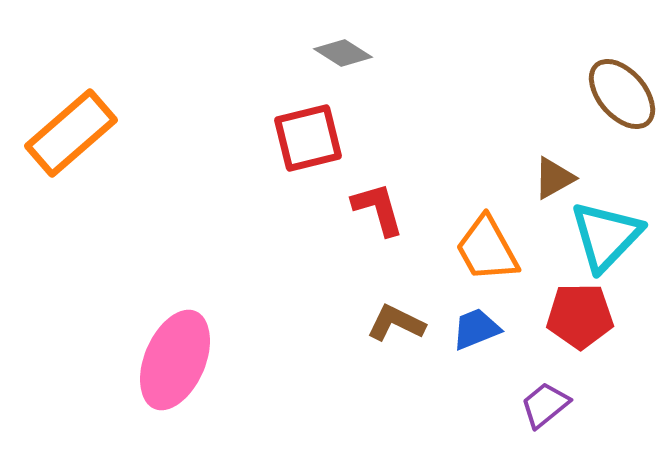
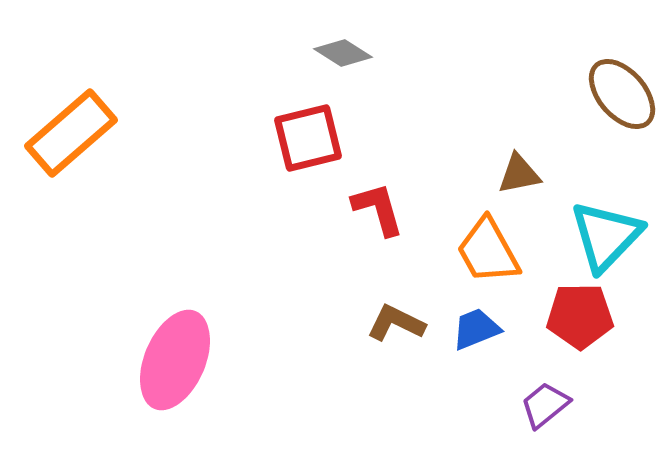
brown triangle: moved 35 px left, 4 px up; rotated 18 degrees clockwise
orange trapezoid: moved 1 px right, 2 px down
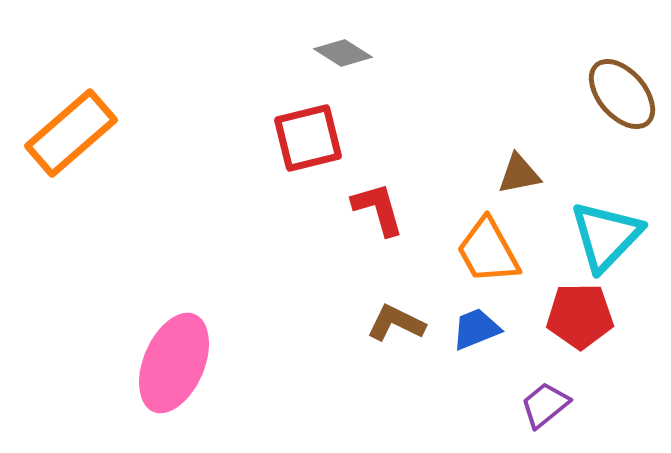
pink ellipse: moved 1 px left, 3 px down
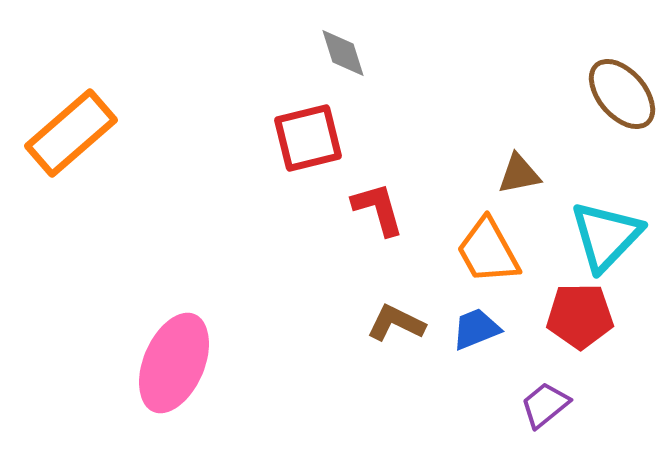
gray diamond: rotated 40 degrees clockwise
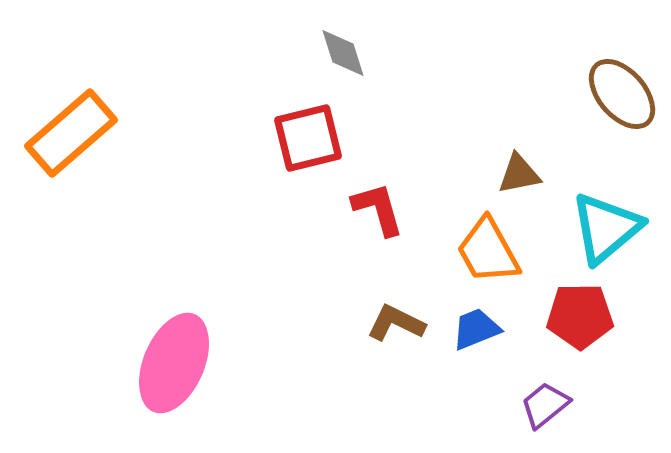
cyan triangle: moved 8 px up; rotated 6 degrees clockwise
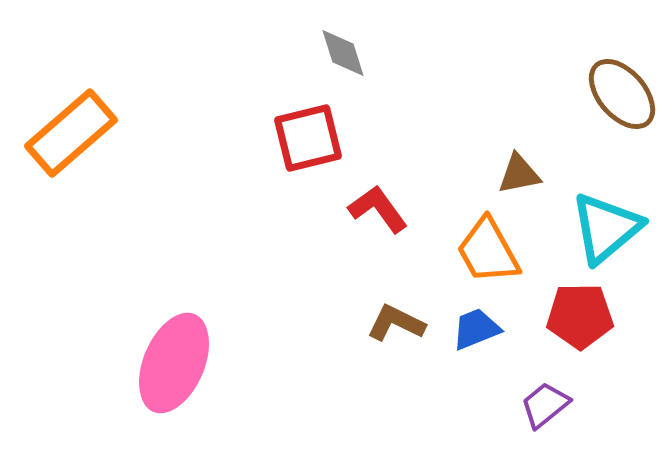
red L-shape: rotated 20 degrees counterclockwise
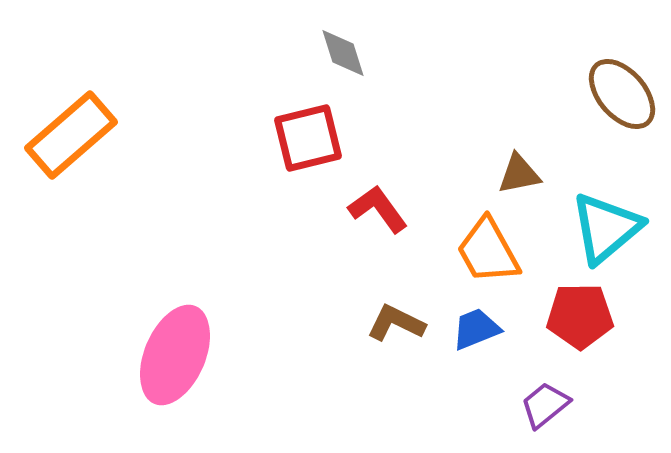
orange rectangle: moved 2 px down
pink ellipse: moved 1 px right, 8 px up
